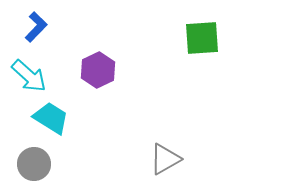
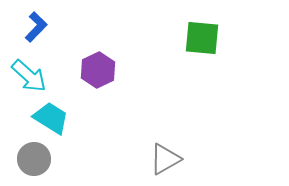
green square: rotated 9 degrees clockwise
gray circle: moved 5 px up
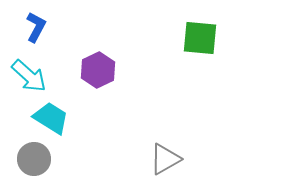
blue L-shape: rotated 16 degrees counterclockwise
green square: moved 2 px left
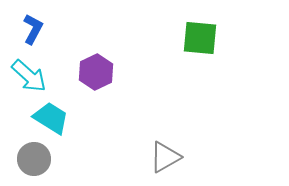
blue L-shape: moved 3 px left, 2 px down
purple hexagon: moved 2 px left, 2 px down
gray triangle: moved 2 px up
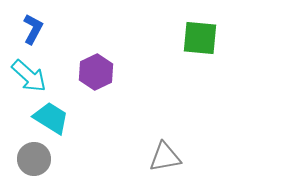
gray triangle: rotated 20 degrees clockwise
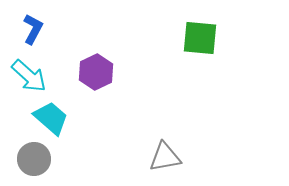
cyan trapezoid: rotated 9 degrees clockwise
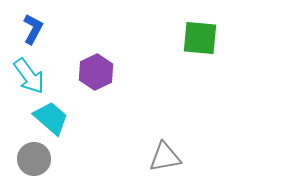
cyan arrow: rotated 12 degrees clockwise
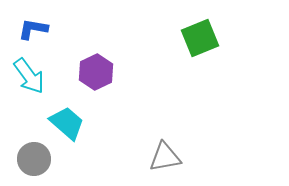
blue L-shape: rotated 108 degrees counterclockwise
green square: rotated 27 degrees counterclockwise
cyan trapezoid: moved 16 px right, 5 px down
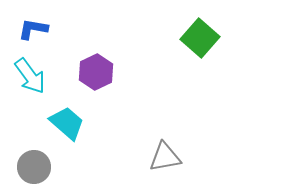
green square: rotated 27 degrees counterclockwise
cyan arrow: moved 1 px right
gray circle: moved 8 px down
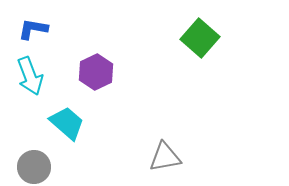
cyan arrow: rotated 15 degrees clockwise
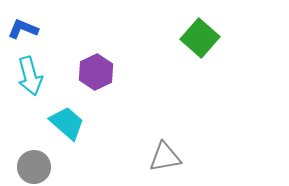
blue L-shape: moved 10 px left; rotated 12 degrees clockwise
cyan arrow: rotated 6 degrees clockwise
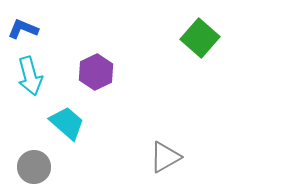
gray triangle: rotated 20 degrees counterclockwise
